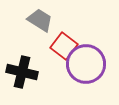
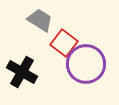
red square: moved 3 px up
black cross: rotated 16 degrees clockwise
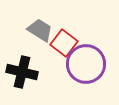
gray trapezoid: moved 10 px down
black cross: rotated 16 degrees counterclockwise
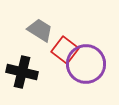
red square: moved 1 px right, 7 px down
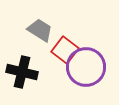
purple circle: moved 3 px down
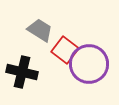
purple circle: moved 3 px right, 3 px up
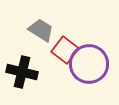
gray trapezoid: moved 1 px right
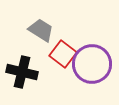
red square: moved 2 px left, 4 px down
purple circle: moved 3 px right
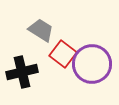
black cross: rotated 28 degrees counterclockwise
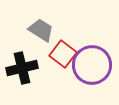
purple circle: moved 1 px down
black cross: moved 4 px up
